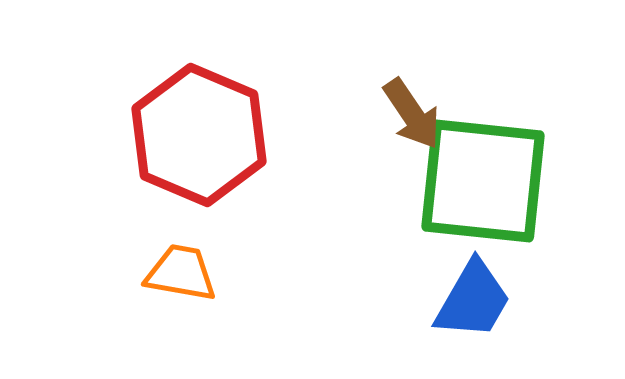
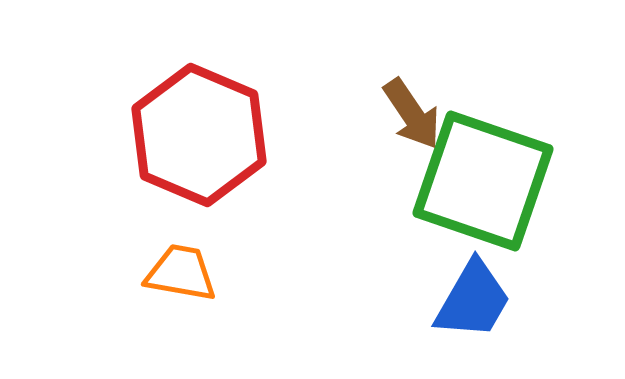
green square: rotated 13 degrees clockwise
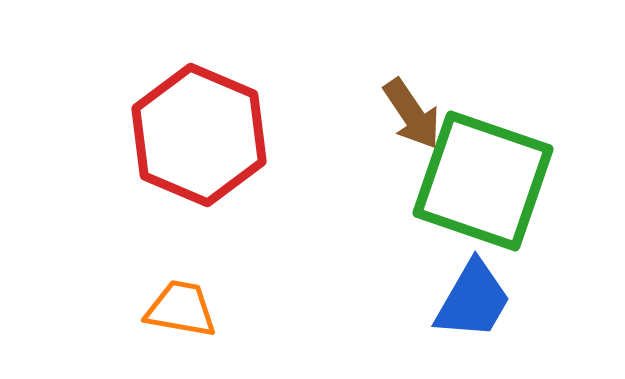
orange trapezoid: moved 36 px down
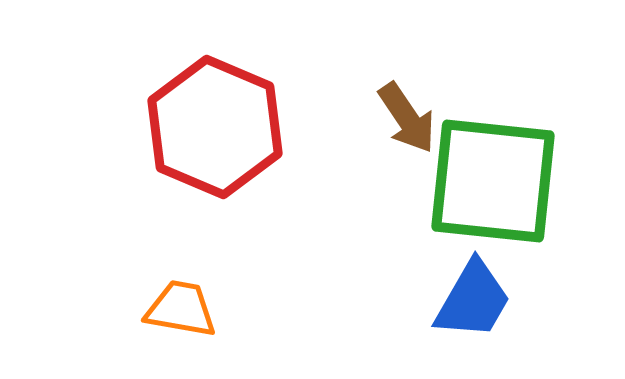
brown arrow: moved 5 px left, 4 px down
red hexagon: moved 16 px right, 8 px up
green square: moved 10 px right; rotated 13 degrees counterclockwise
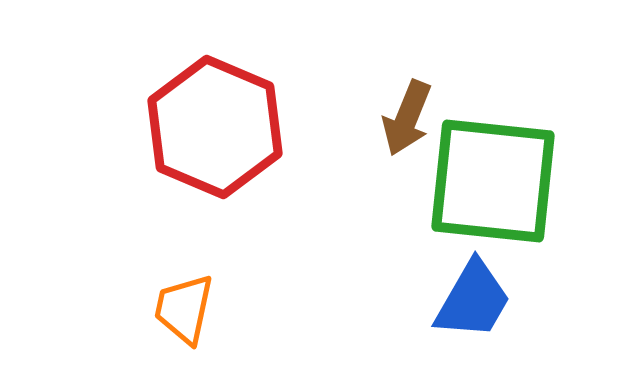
brown arrow: rotated 56 degrees clockwise
orange trapezoid: moved 3 px right; rotated 88 degrees counterclockwise
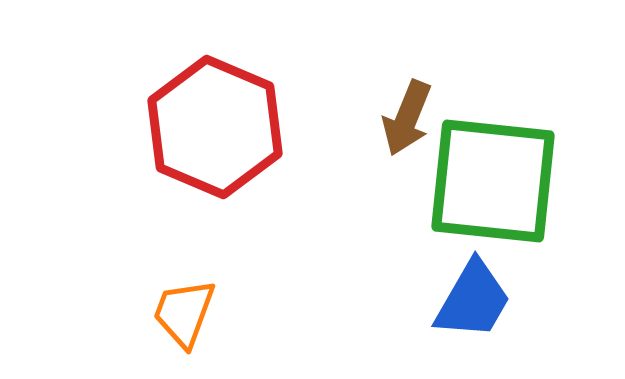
orange trapezoid: moved 4 px down; rotated 8 degrees clockwise
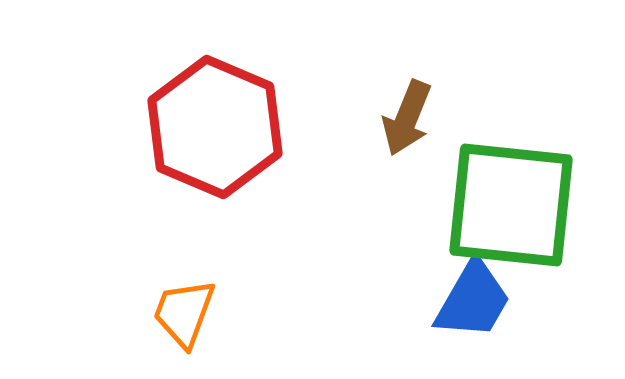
green square: moved 18 px right, 24 px down
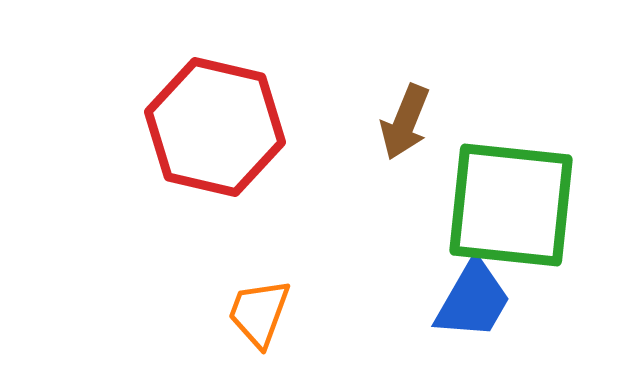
brown arrow: moved 2 px left, 4 px down
red hexagon: rotated 10 degrees counterclockwise
orange trapezoid: moved 75 px right
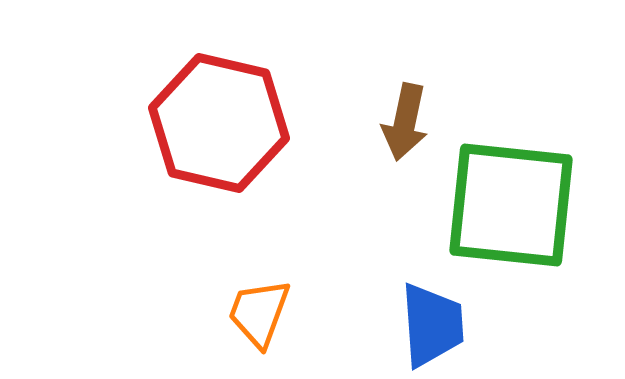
brown arrow: rotated 10 degrees counterclockwise
red hexagon: moved 4 px right, 4 px up
blue trapezoid: moved 41 px left, 25 px down; rotated 34 degrees counterclockwise
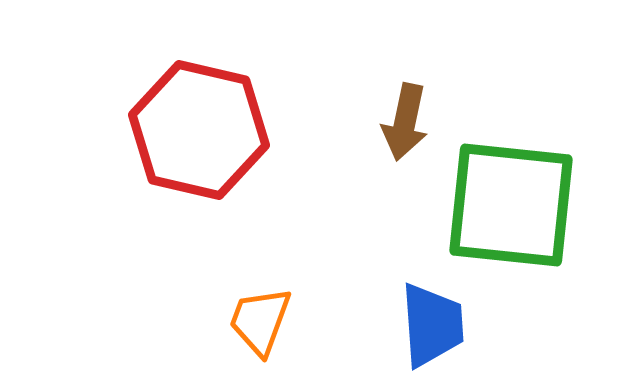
red hexagon: moved 20 px left, 7 px down
orange trapezoid: moved 1 px right, 8 px down
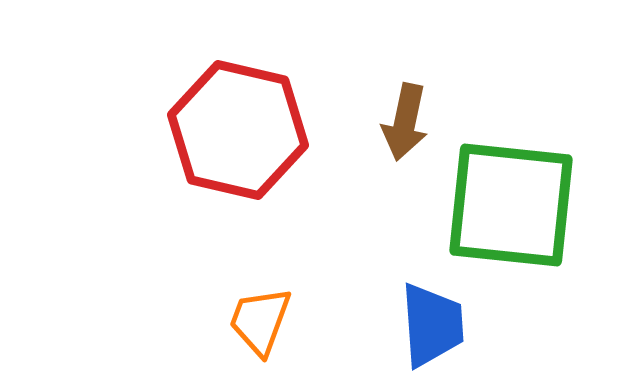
red hexagon: moved 39 px right
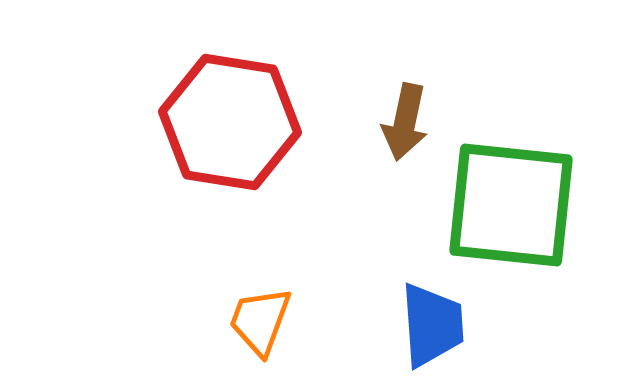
red hexagon: moved 8 px left, 8 px up; rotated 4 degrees counterclockwise
